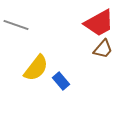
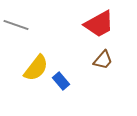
red trapezoid: moved 1 px down
brown trapezoid: moved 11 px down
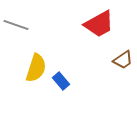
brown trapezoid: moved 20 px right; rotated 15 degrees clockwise
yellow semicircle: rotated 20 degrees counterclockwise
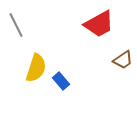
gray line: rotated 45 degrees clockwise
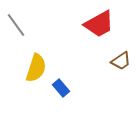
gray line: rotated 10 degrees counterclockwise
brown trapezoid: moved 2 px left, 1 px down
blue rectangle: moved 7 px down
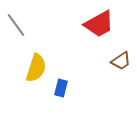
blue rectangle: rotated 54 degrees clockwise
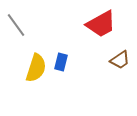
red trapezoid: moved 2 px right
brown trapezoid: moved 1 px left, 1 px up
blue rectangle: moved 26 px up
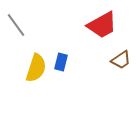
red trapezoid: moved 1 px right, 1 px down
brown trapezoid: moved 1 px right
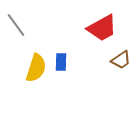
red trapezoid: moved 3 px down
blue rectangle: rotated 12 degrees counterclockwise
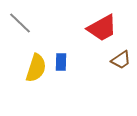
gray line: moved 4 px right, 2 px up; rotated 10 degrees counterclockwise
